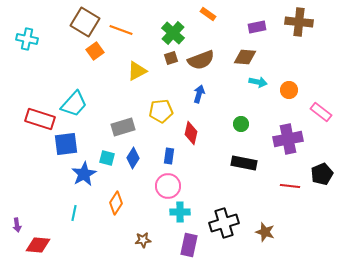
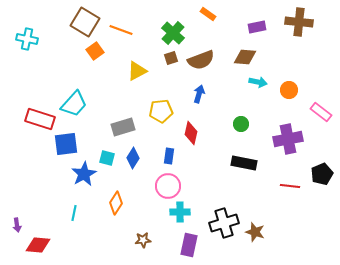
brown star at (265, 232): moved 10 px left
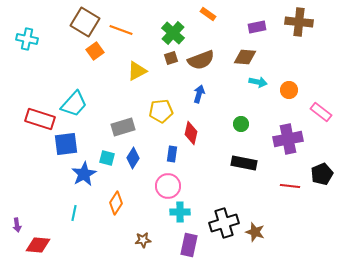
blue rectangle at (169, 156): moved 3 px right, 2 px up
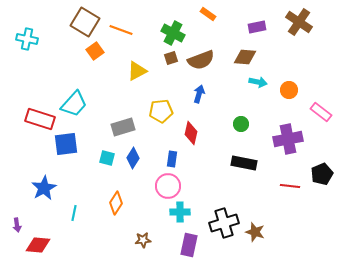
brown cross at (299, 22): rotated 28 degrees clockwise
green cross at (173, 33): rotated 15 degrees counterclockwise
blue rectangle at (172, 154): moved 5 px down
blue star at (84, 174): moved 40 px left, 14 px down
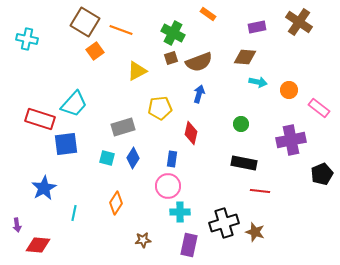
brown semicircle at (201, 60): moved 2 px left, 2 px down
yellow pentagon at (161, 111): moved 1 px left, 3 px up
pink rectangle at (321, 112): moved 2 px left, 4 px up
purple cross at (288, 139): moved 3 px right, 1 px down
red line at (290, 186): moved 30 px left, 5 px down
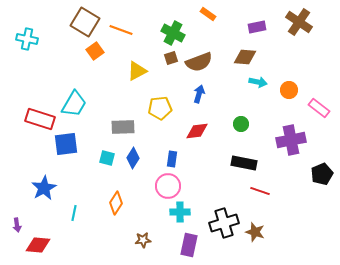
cyan trapezoid at (74, 104): rotated 12 degrees counterclockwise
gray rectangle at (123, 127): rotated 15 degrees clockwise
red diamond at (191, 133): moved 6 px right, 2 px up; rotated 70 degrees clockwise
red line at (260, 191): rotated 12 degrees clockwise
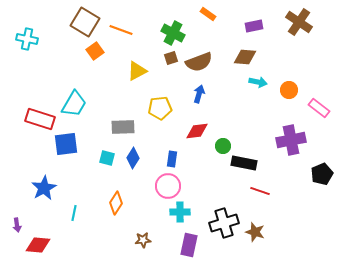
purple rectangle at (257, 27): moved 3 px left, 1 px up
green circle at (241, 124): moved 18 px left, 22 px down
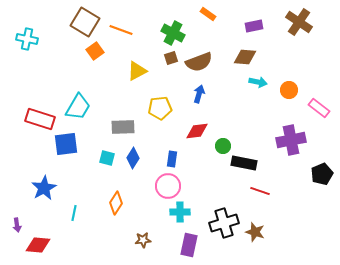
cyan trapezoid at (74, 104): moved 4 px right, 3 px down
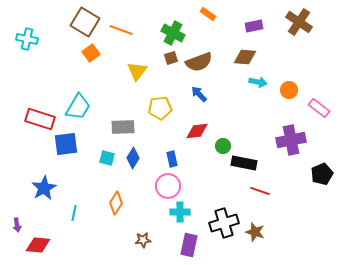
orange square at (95, 51): moved 4 px left, 2 px down
yellow triangle at (137, 71): rotated 25 degrees counterclockwise
blue arrow at (199, 94): rotated 60 degrees counterclockwise
blue rectangle at (172, 159): rotated 21 degrees counterclockwise
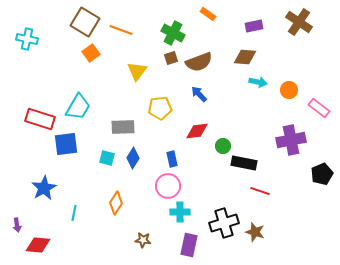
brown star at (143, 240): rotated 14 degrees clockwise
